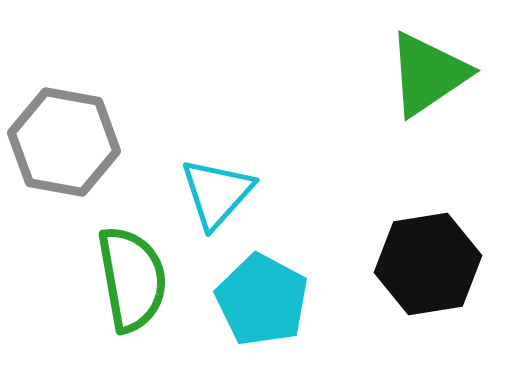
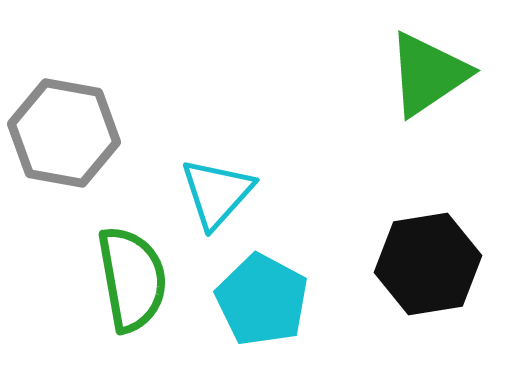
gray hexagon: moved 9 px up
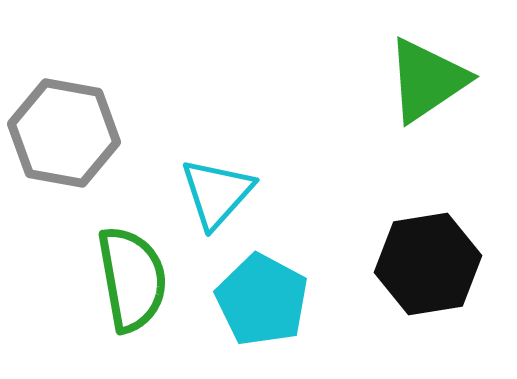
green triangle: moved 1 px left, 6 px down
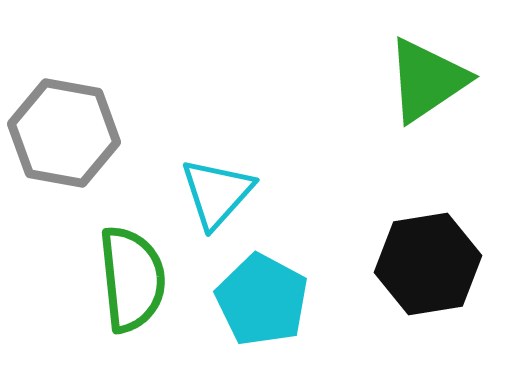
green semicircle: rotated 4 degrees clockwise
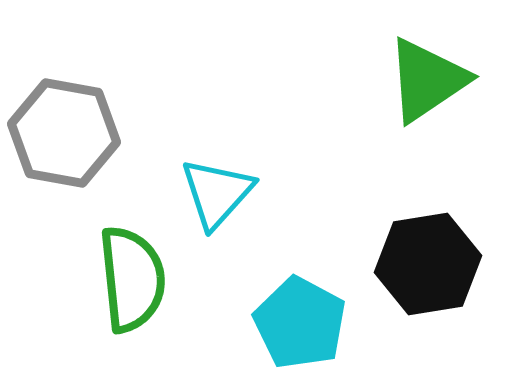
cyan pentagon: moved 38 px right, 23 px down
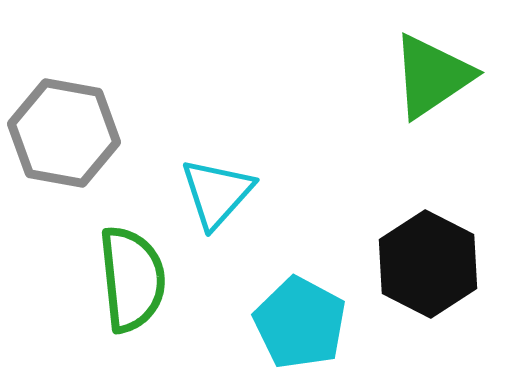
green triangle: moved 5 px right, 4 px up
black hexagon: rotated 24 degrees counterclockwise
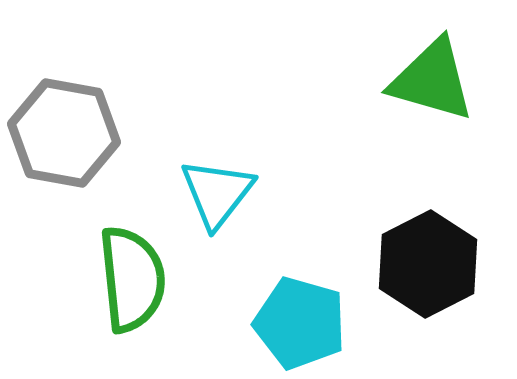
green triangle: moved 4 px down; rotated 50 degrees clockwise
cyan triangle: rotated 4 degrees counterclockwise
black hexagon: rotated 6 degrees clockwise
cyan pentagon: rotated 12 degrees counterclockwise
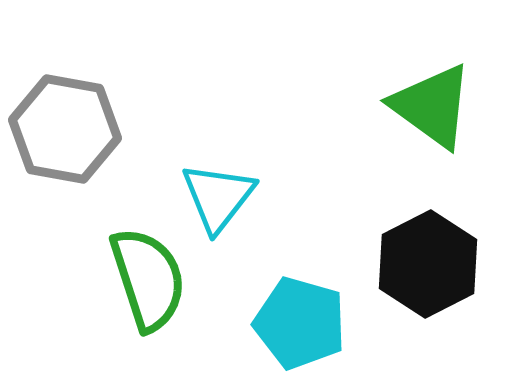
green triangle: moved 26 px down; rotated 20 degrees clockwise
gray hexagon: moved 1 px right, 4 px up
cyan triangle: moved 1 px right, 4 px down
green semicircle: moved 16 px right; rotated 12 degrees counterclockwise
